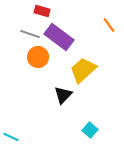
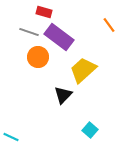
red rectangle: moved 2 px right, 1 px down
gray line: moved 1 px left, 2 px up
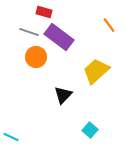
orange circle: moved 2 px left
yellow trapezoid: moved 13 px right, 1 px down
